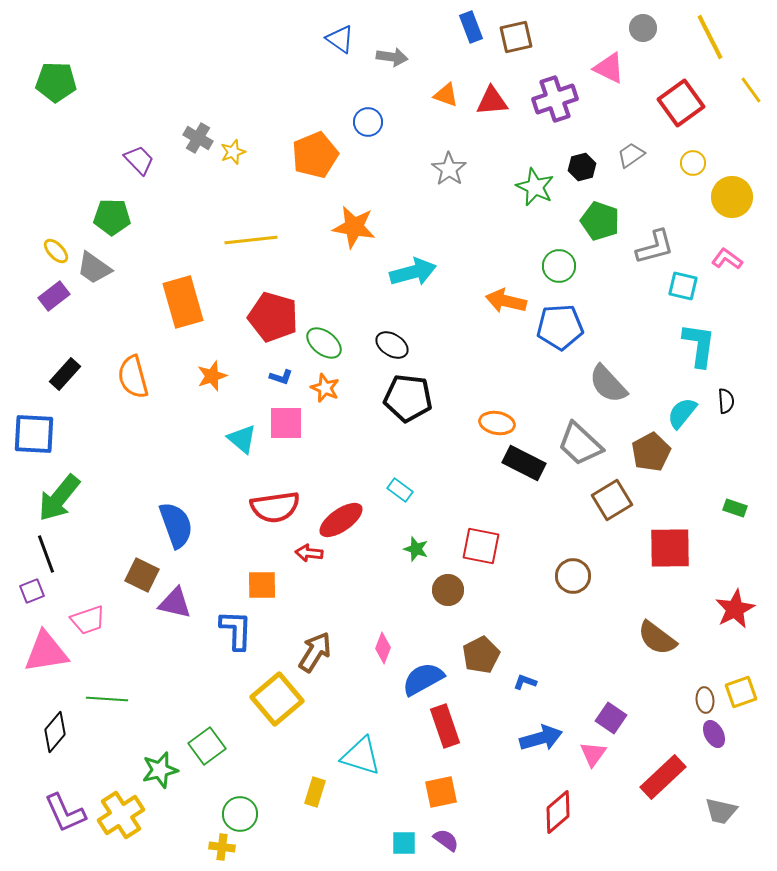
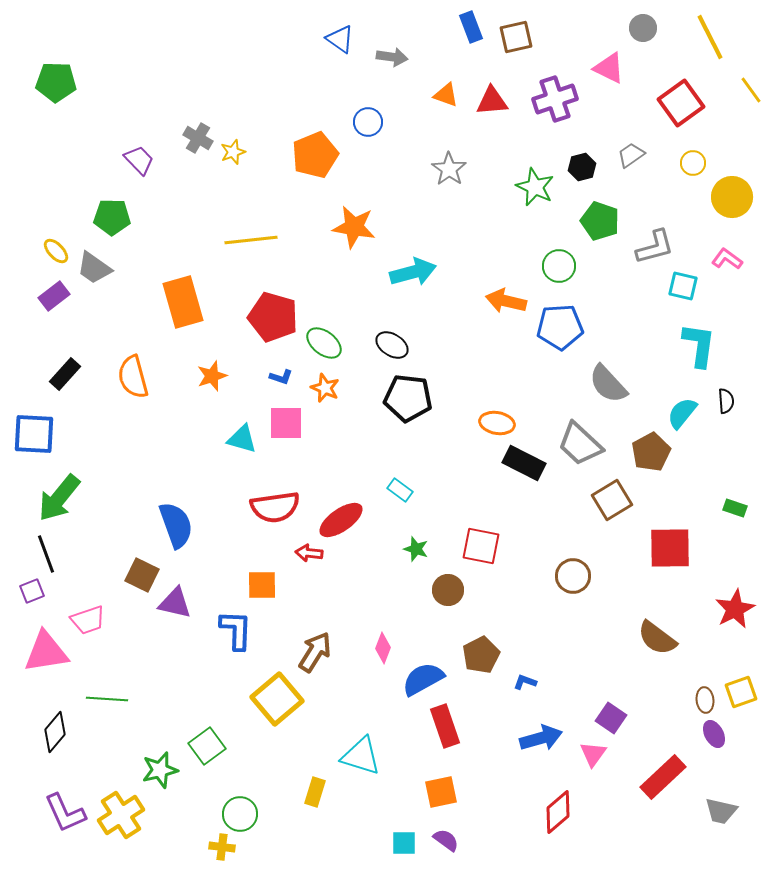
cyan triangle at (242, 439): rotated 24 degrees counterclockwise
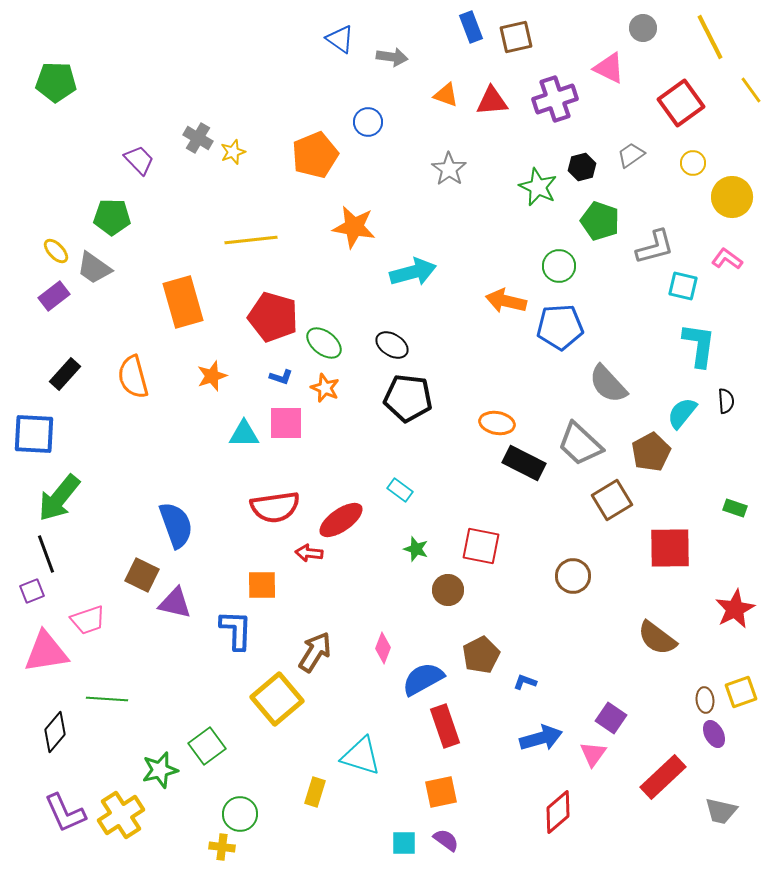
green star at (535, 187): moved 3 px right
cyan triangle at (242, 439): moved 2 px right, 5 px up; rotated 16 degrees counterclockwise
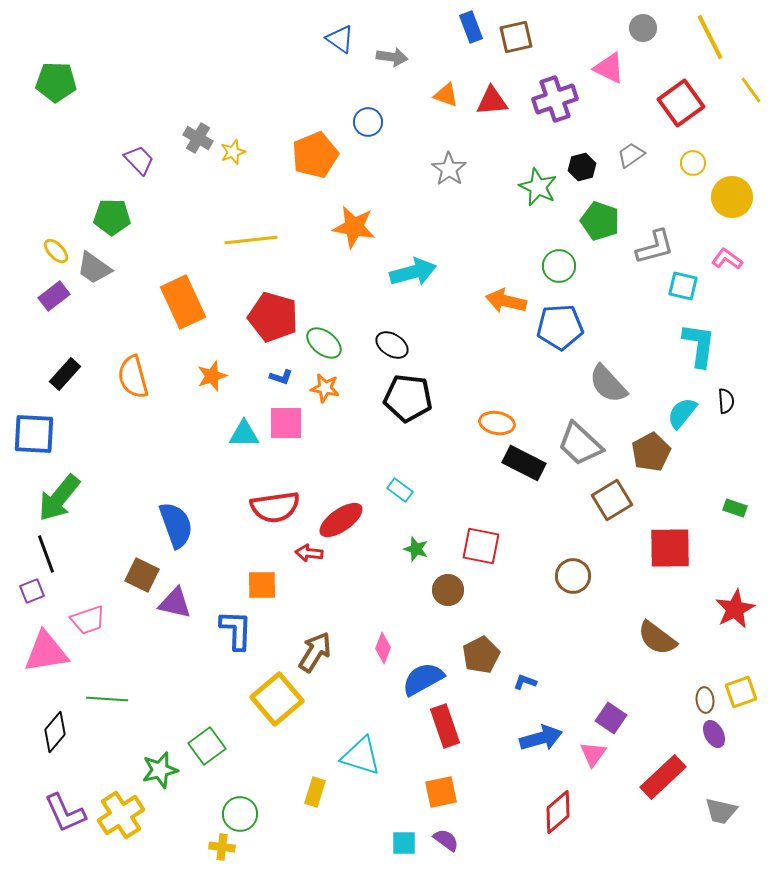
orange rectangle at (183, 302): rotated 9 degrees counterclockwise
orange star at (325, 388): rotated 12 degrees counterclockwise
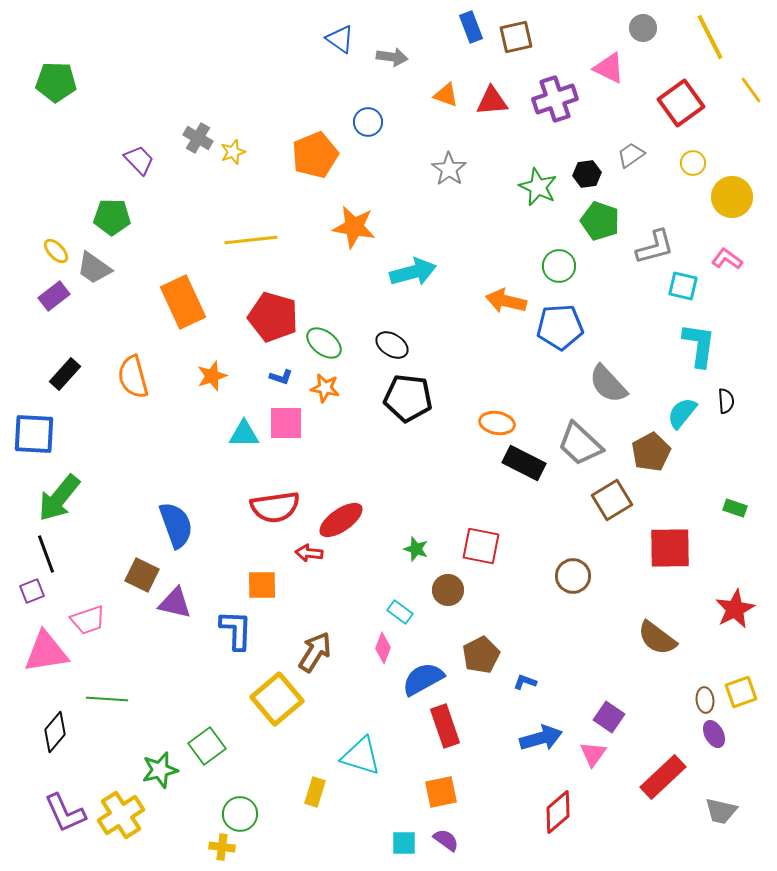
black hexagon at (582, 167): moved 5 px right, 7 px down; rotated 8 degrees clockwise
cyan rectangle at (400, 490): moved 122 px down
purple square at (611, 718): moved 2 px left, 1 px up
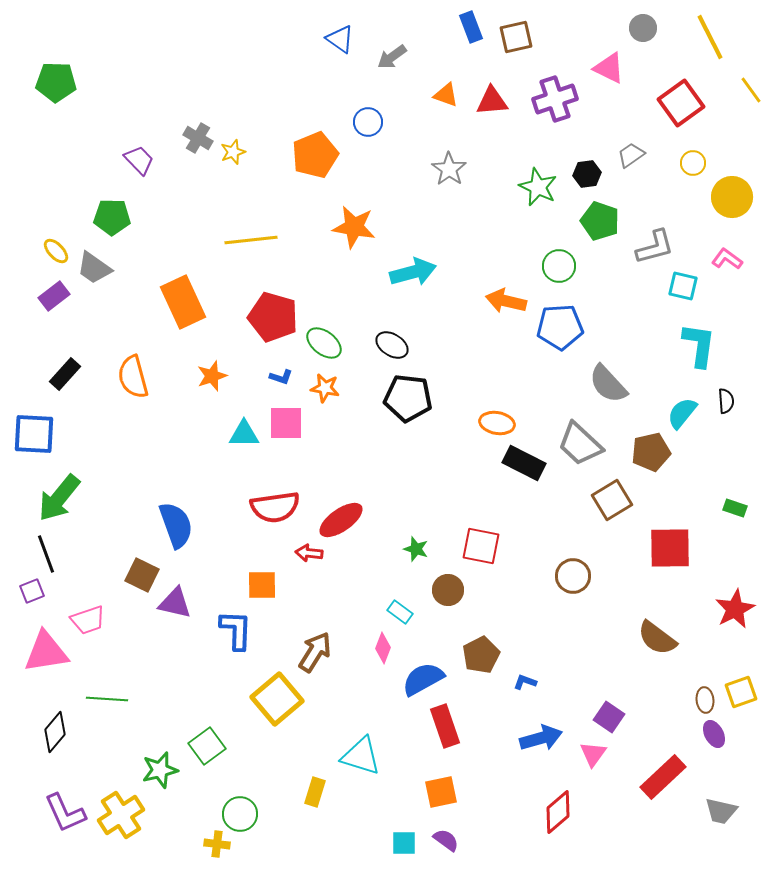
gray arrow at (392, 57): rotated 136 degrees clockwise
brown pentagon at (651, 452): rotated 15 degrees clockwise
yellow cross at (222, 847): moved 5 px left, 3 px up
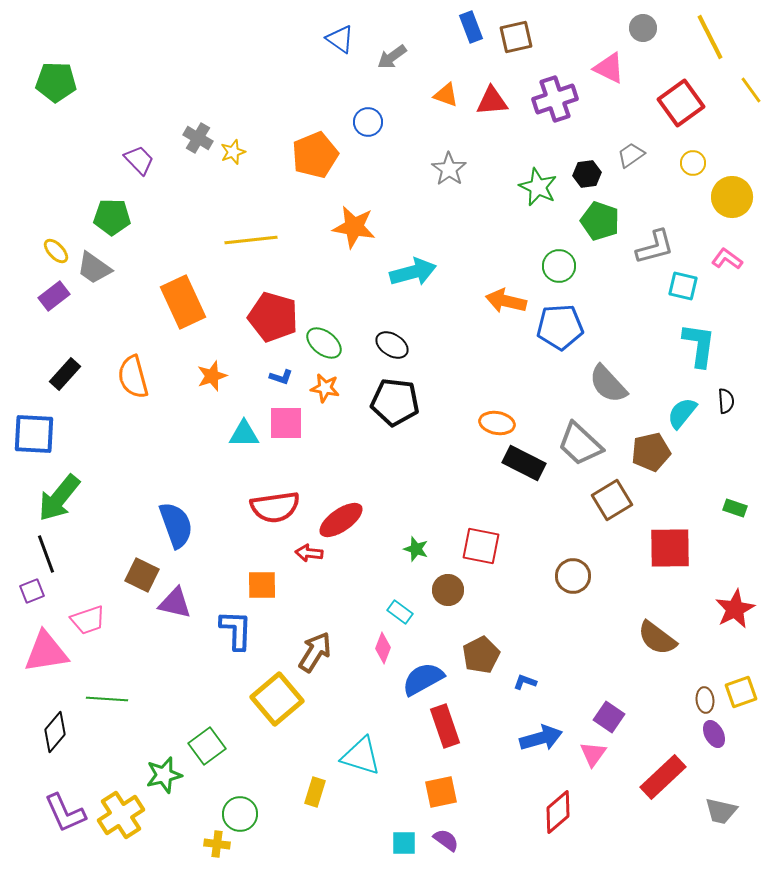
black pentagon at (408, 398): moved 13 px left, 4 px down
green star at (160, 770): moved 4 px right, 5 px down
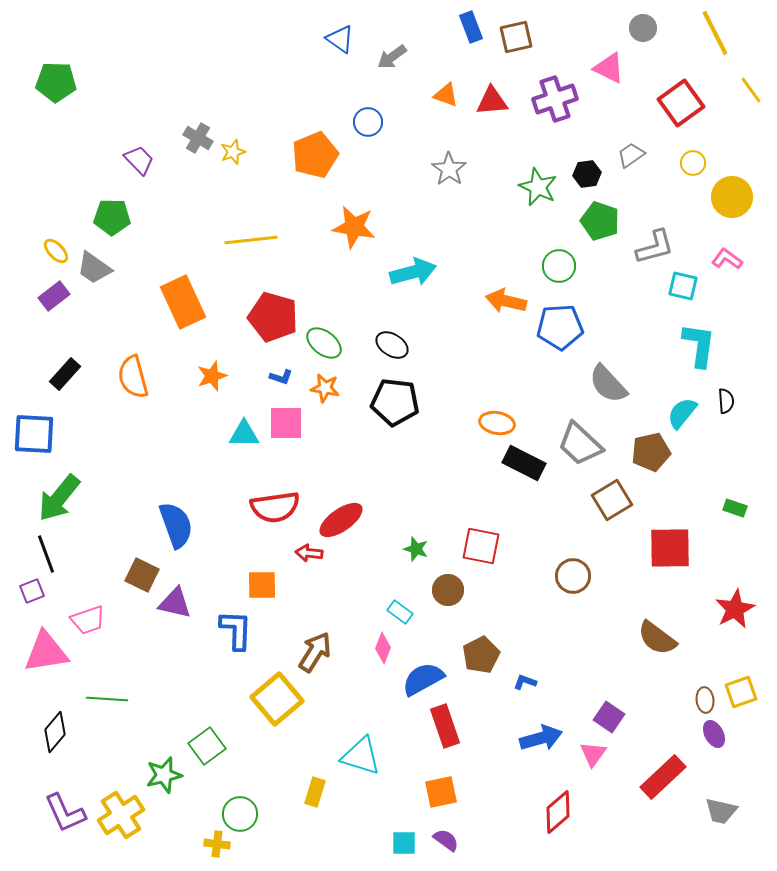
yellow line at (710, 37): moved 5 px right, 4 px up
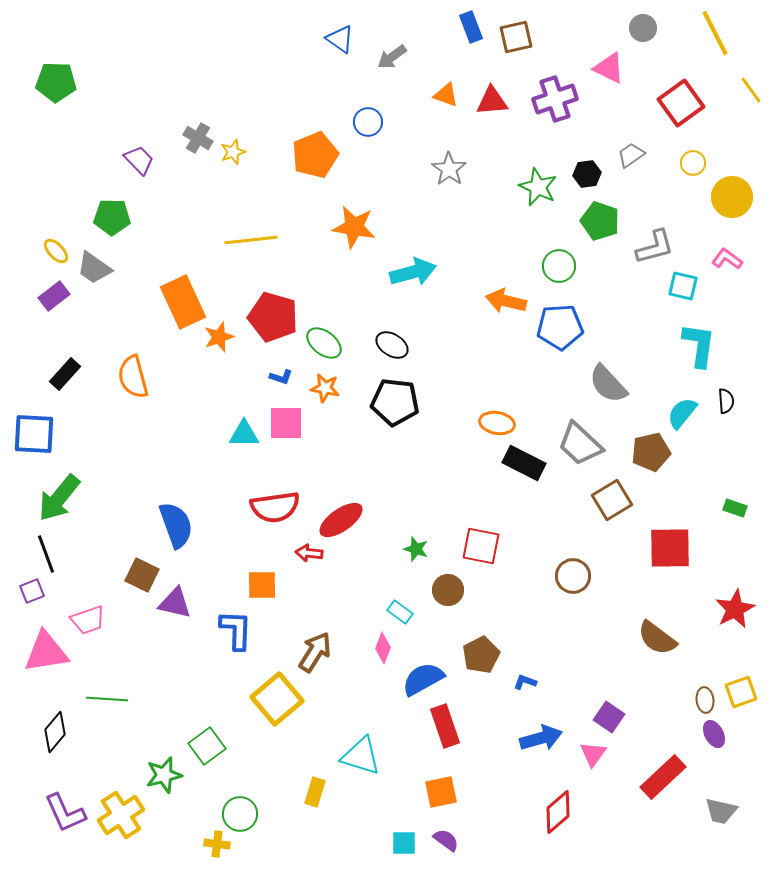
orange star at (212, 376): moved 7 px right, 39 px up
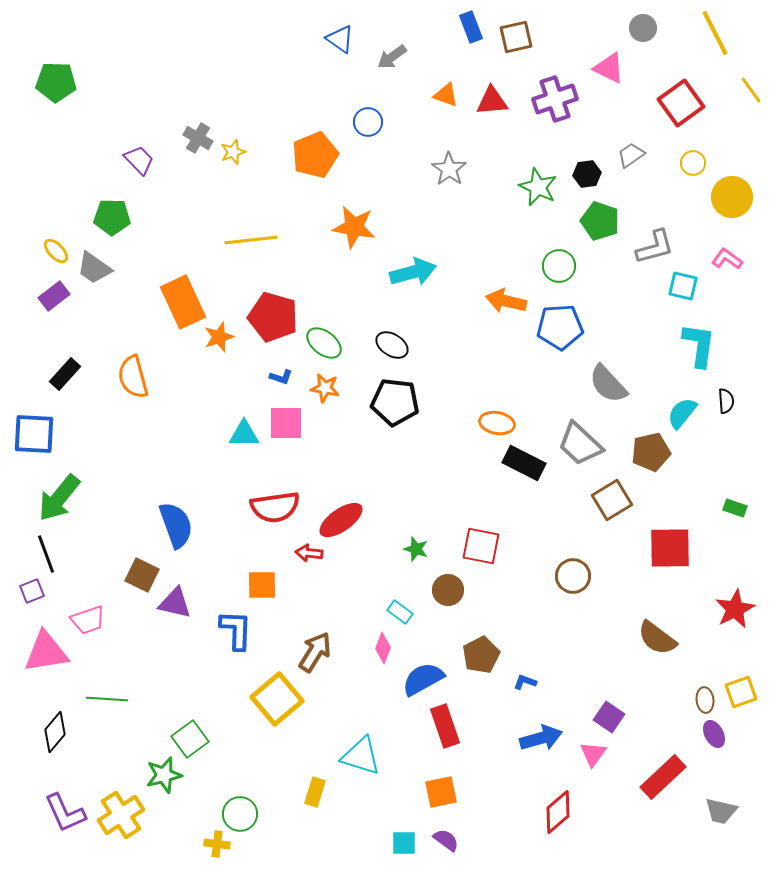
green square at (207, 746): moved 17 px left, 7 px up
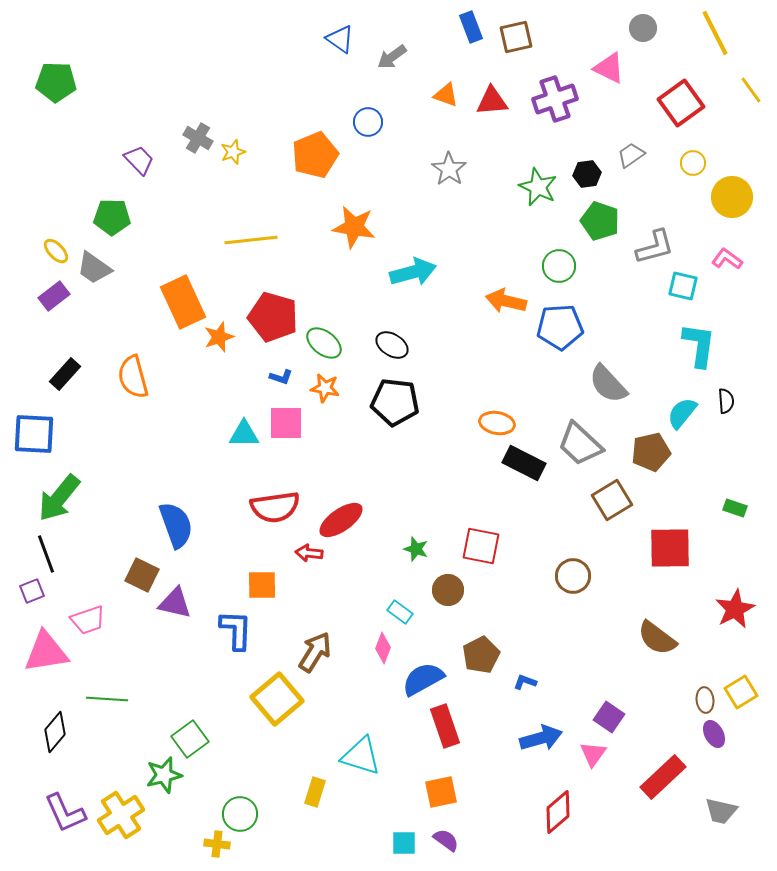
yellow square at (741, 692): rotated 12 degrees counterclockwise
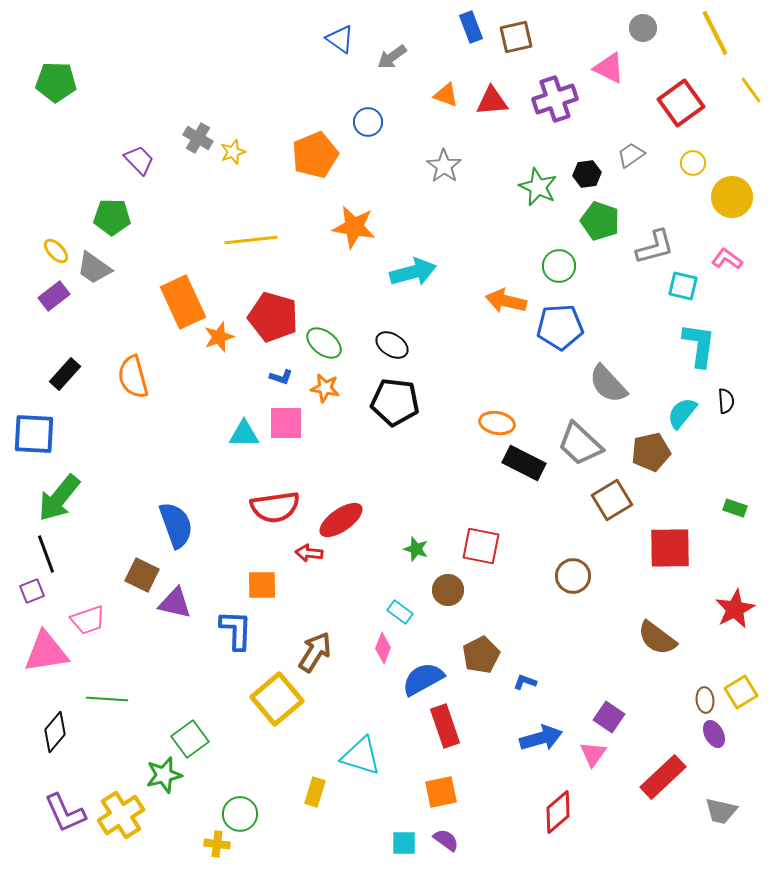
gray star at (449, 169): moved 5 px left, 3 px up
